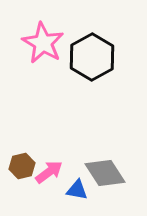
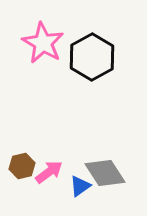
blue triangle: moved 3 px right, 4 px up; rotated 45 degrees counterclockwise
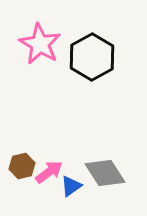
pink star: moved 3 px left, 1 px down
blue triangle: moved 9 px left
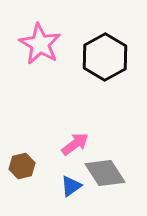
black hexagon: moved 13 px right
pink arrow: moved 26 px right, 28 px up
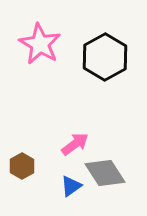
brown hexagon: rotated 15 degrees counterclockwise
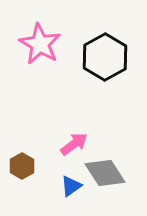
pink arrow: moved 1 px left
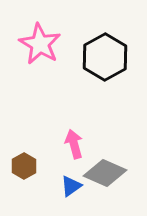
pink arrow: rotated 68 degrees counterclockwise
brown hexagon: moved 2 px right
gray diamond: rotated 33 degrees counterclockwise
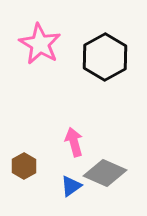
pink arrow: moved 2 px up
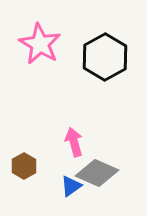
gray diamond: moved 8 px left
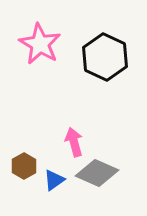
black hexagon: rotated 6 degrees counterclockwise
blue triangle: moved 17 px left, 6 px up
